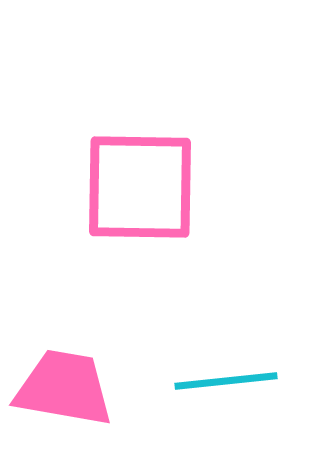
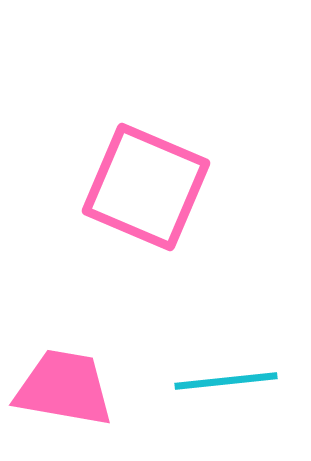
pink square: moved 6 px right; rotated 22 degrees clockwise
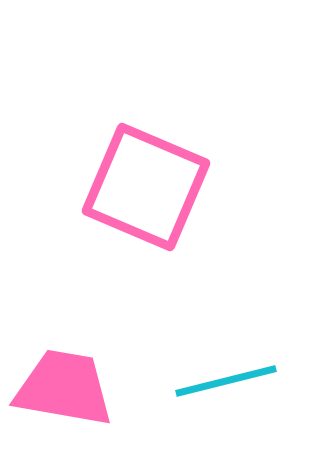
cyan line: rotated 8 degrees counterclockwise
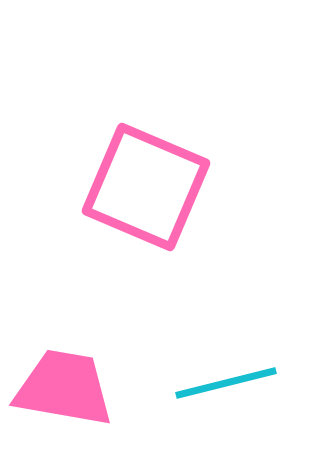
cyan line: moved 2 px down
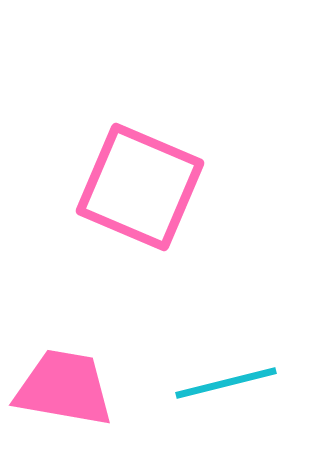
pink square: moved 6 px left
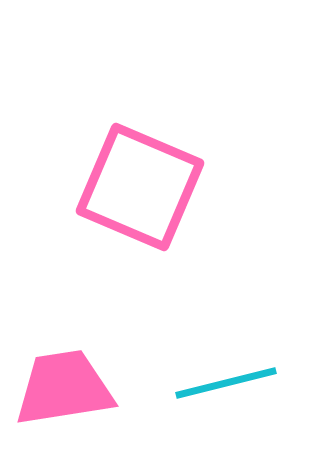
pink trapezoid: rotated 19 degrees counterclockwise
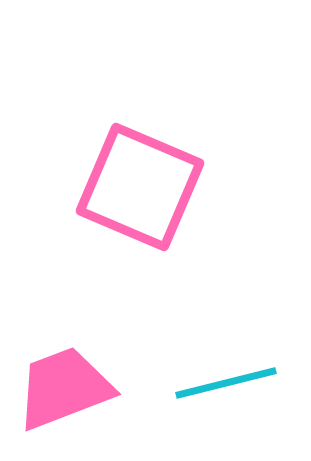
pink trapezoid: rotated 12 degrees counterclockwise
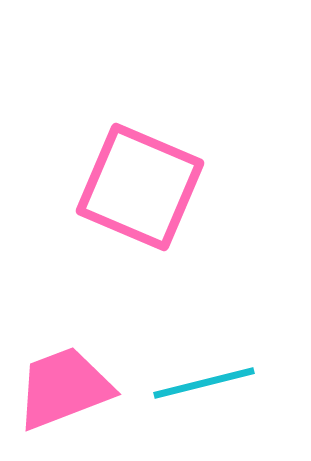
cyan line: moved 22 px left
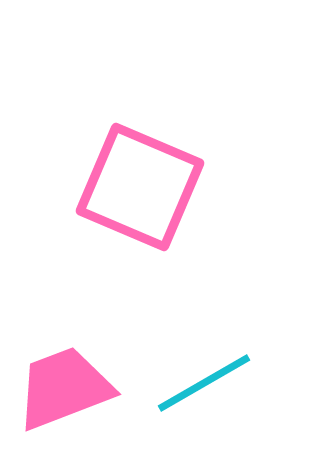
cyan line: rotated 16 degrees counterclockwise
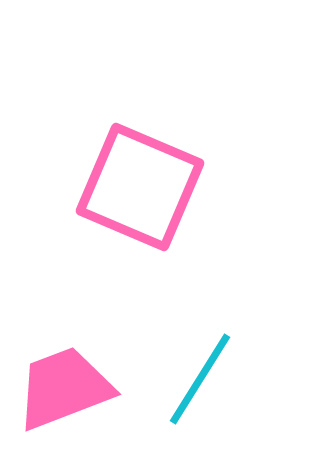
cyan line: moved 4 px left, 4 px up; rotated 28 degrees counterclockwise
